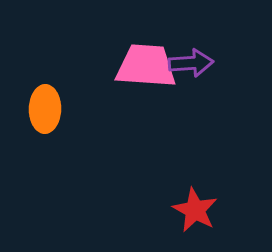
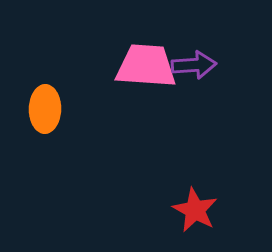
purple arrow: moved 3 px right, 2 px down
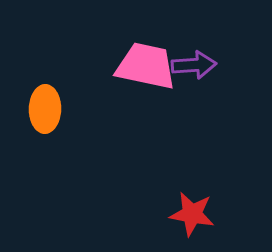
pink trapezoid: rotated 8 degrees clockwise
red star: moved 3 px left, 4 px down; rotated 18 degrees counterclockwise
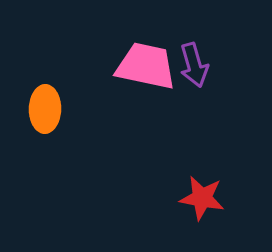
purple arrow: rotated 78 degrees clockwise
red star: moved 10 px right, 16 px up
